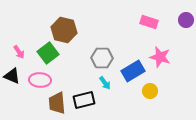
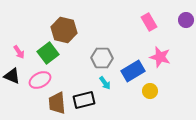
pink rectangle: rotated 42 degrees clockwise
pink ellipse: rotated 30 degrees counterclockwise
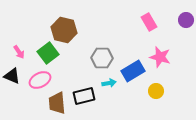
cyan arrow: moved 4 px right; rotated 64 degrees counterclockwise
yellow circle: moved 6 px right
black rectangle: moved 4 px up
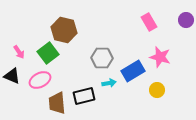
yellow circle: moved 1 px right, 1 px up
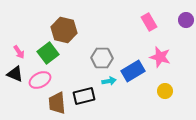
black triangle: moved 3 px right, 2 px up
cyan arrow: moved 2 px up
yellow circle: moved 8 px right, 1 px down
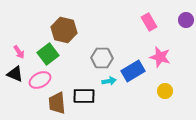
green square: moved 1 px down
black rectangle: rotated 15 degrees clockwise
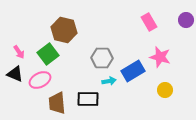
yellow circle: moved 1 px up
black rectangle: moved 4 px right, 3 px down
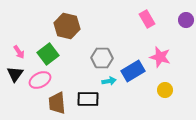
pink rectangle: moved 2 px left, 3 px up
brown hexagon: moved 3 px right, 4 px up
black triangle: rotated 42 degrees clockwise
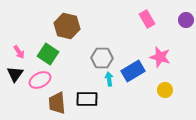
green square: rotated 20 degrees counterclockwise
cyan arrow: moved 2 px up; rotated 88 degrees counterclockwise
black rectangle: moved 1 px left
